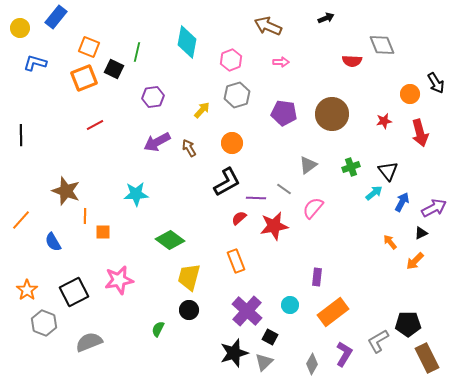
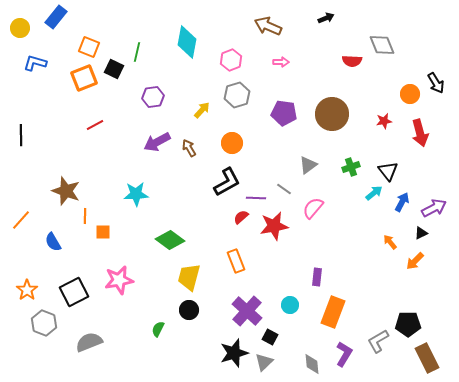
red semicircle at (239, 218): moved 2 px right, 1 px up
orange rectangle at (333, 312): rotated 32 degrees counterclockwise
gray diamond at (312, 364): rotated 35 degrees counterclockwise
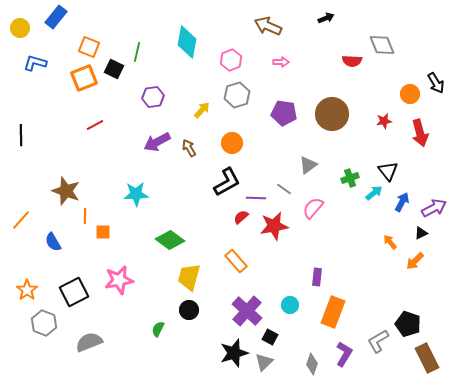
green cross at (351, 167): moved 1 px left, 11 px down
orange rectangle at (236, 261): rotated 20 degrees counterclockwise
black pentagon at (408, 324): rotated 20 degrees clockwise
gray diamond at (312, 364): rotated 25 degrees clockwise
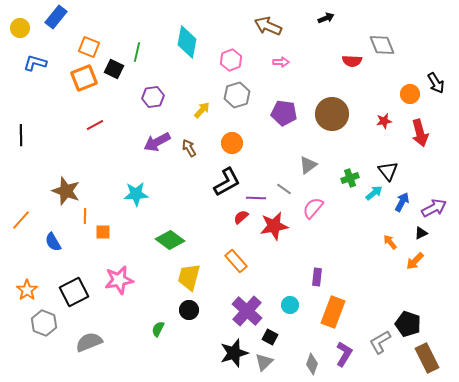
gray L-shape at (378, 341): moved 2 px right, 1 px down
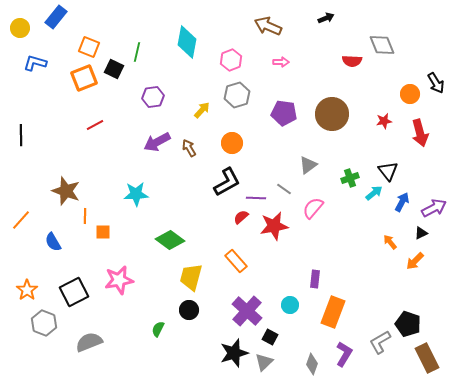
yellow trapezoid at (189, 277): moved 2 px right
purple rectangle at (317, 277): moved 2 px left, 2 px down
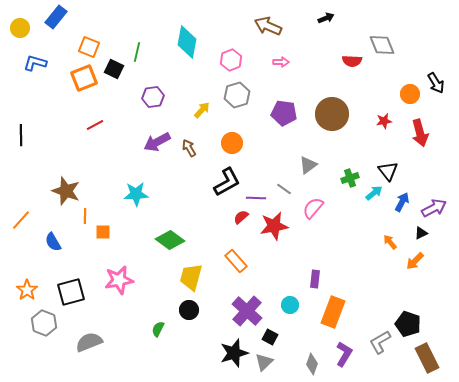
black square at (74, 292): moved 3 px left; rotated 12 degrees clockwise
